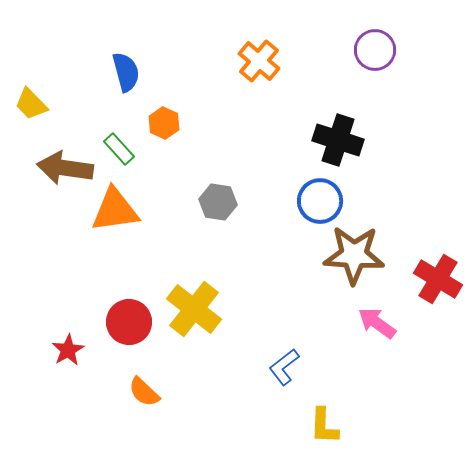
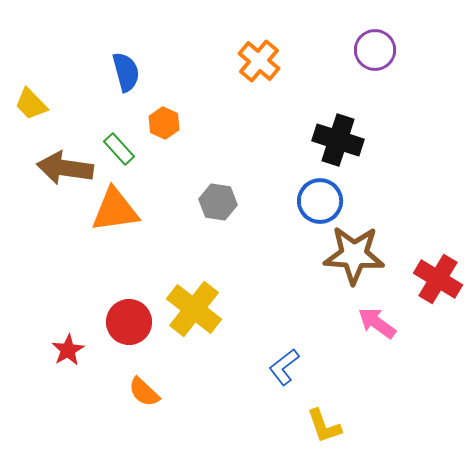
yellow L-shape: rotated 21 degrees counterclockwise
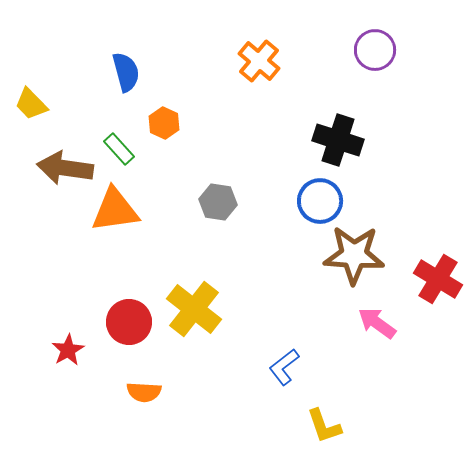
orange semicircle: rotated 40 degrees counterclockwise
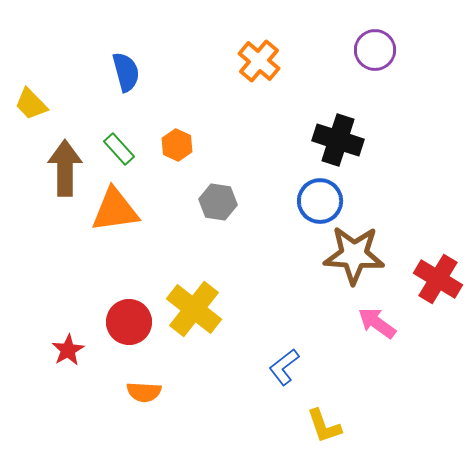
orange hexagon: moved 13 px right, 22 px down
brown arrow: rotated 82 degrees clockwise
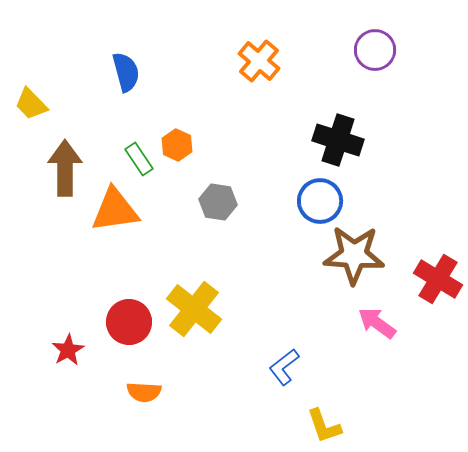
green rectangle: moved 20 px right, 10 px down; rotated 8 degrees clockwise
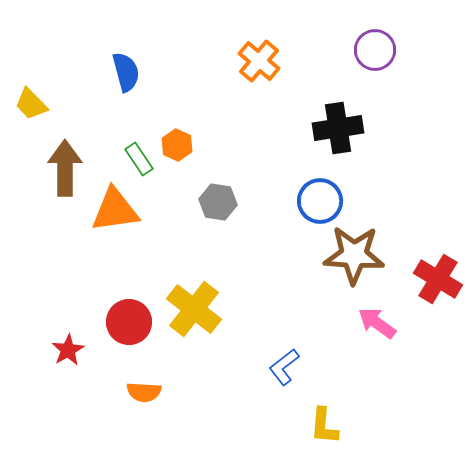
black cross: moved 12 px up; rotated 27 degrees counterclockwise
yellow L-shape: rotated 24 degrees clockwise
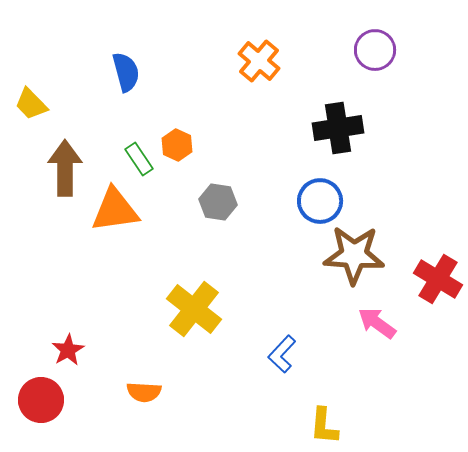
red circle: moved 88 px left, 78 px down
blue L-shape: moved 2 px left, 13 px up; rotated 9 degrees counterclockwise
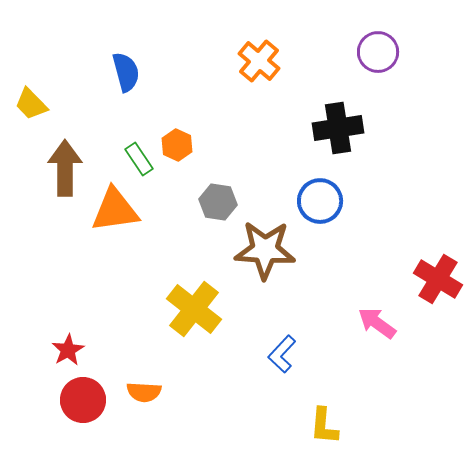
purple circle: moved 3 px right, 2 px down
brown star: moved 89 px left, 5 px up
red circle: moved 42 px right
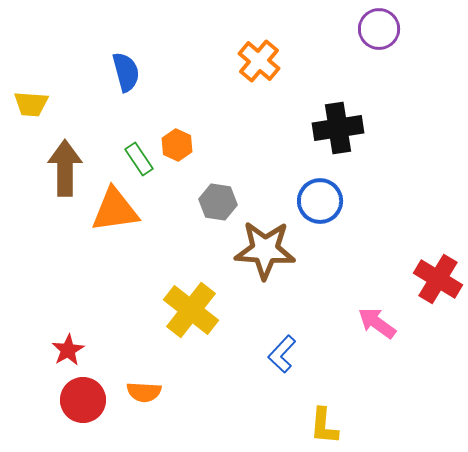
purple circle: moved 1 px right, 23 px up
yellow trapezoid: rotated 42 degrees counterclockwise
yellow cross: moved 3 px left, 1 px down
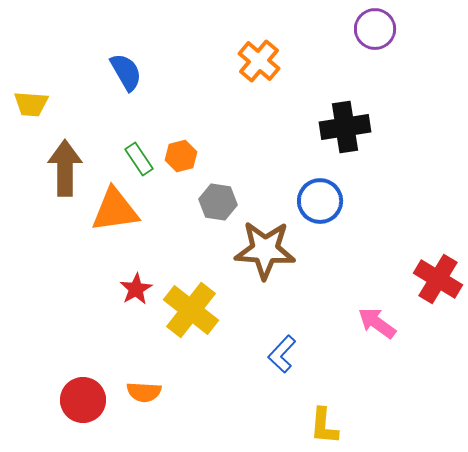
purple circle: moved 4 px left
blue semicircle: rotated 15 degrees counterclockwise
black cross: moved 7 px right, 1 px up
orange hexagon: moved 4 px right, 11 px down; rotated 20 degrees clockwise
red star: moved 68 px right, 61 px up
